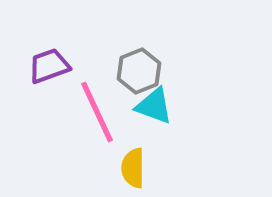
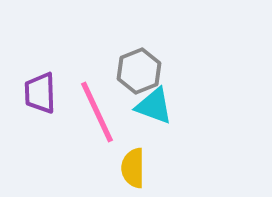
purple trapezoid: moved 9 px left, 27 px down; rotated 72 degrees counterclockwise
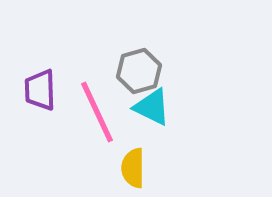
gray hexagon: rotated 6 degrees clockwise
purple trapezoid: moved 3 px up
cyan triangle: moved 2 px left, 1 px down; rotated 6 degrees clockwise
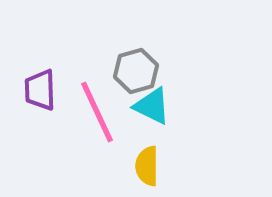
gray hexagon: moved 3 px left
cyan triangle: moved 1 px up
yellow semicircle: moved 14 px right, 2 px up
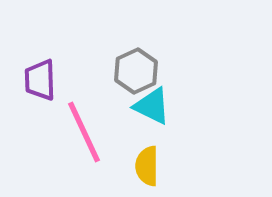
gray hexagon: rotated 9 degrees counterclockwise
purple trapezoid: moved 10 px up
pink line: moved 13 px left, 20 px down
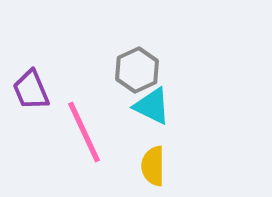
gray hexagon: moved 1 px right, 1 px up
purple trapezoid: moved 9 px left, 10 px down; rotated 21 degrees counterclockwise
yellow semicircle: moved 6 px right
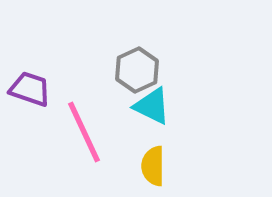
purple trapezoid: moved 1 px left, 1 px up; rotated 132 degrees clockwise
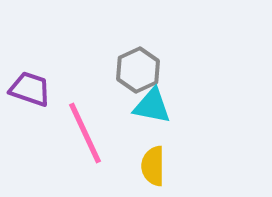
gray hexagon: moved 1 px right
cyan triangle: rotated 15 degrees counterclockwise
pink line: moved 1 px right, 1 px down
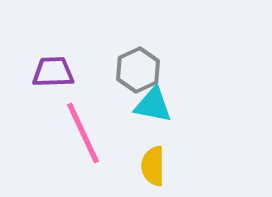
purple trapezoid: moved 23 px right, 17 px up; rotated 21 degrees counterclockwise
cyan triangle: moved 1 px right, 1 px up
pink line: moved 2 px left
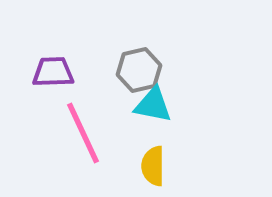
gray hexagon: moved 1 px right; rotated 12 degrees clockwise
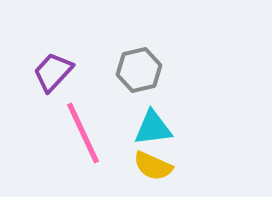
purple trapezoid: rotated 45 degrees counterclockwise
cyan triangle: moved 23 px down; rotated 18 degrees counterclockwise
yellow semicircle: rotated 66 degrees counterclockwise
